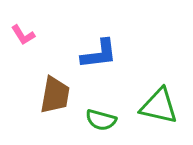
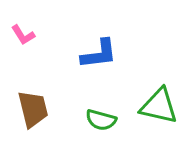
brown trapezoid: moved 22 px left, 14 px down; rotated 24 degrees counterclockwise
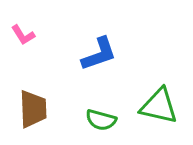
blue L-shape: rotated 12 degrees counterclockwise
brown trapezoid: rotated 12 degrees clockwise
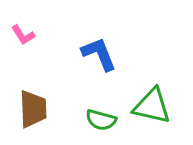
blue L-shape: rotated 93 degrees counterclockwise
green triangle: moved 7 px left
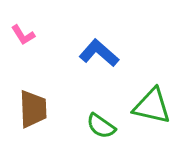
blue L-shape: moved 1 px up; rotated 27 degrees counterclockwise
green semicircle: moved 6 px down; rotated 20 degrees clockwise
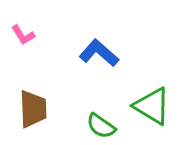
green triangle: rotated 18 degrees clockwise
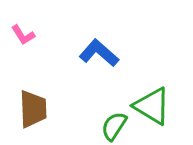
green semicircle: moved 13 px right; rotated 88 degrees clockwise
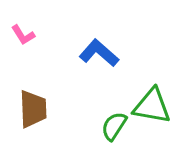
green triangle: rotated 21 degrees counterclockwise
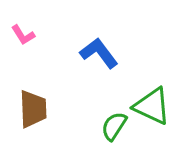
blue L-shape: rotated 12 degrees clockwise
green triangle: rotated 15 degrees clockwise
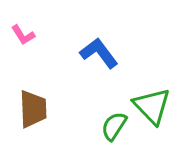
green triangle: rotated 21 degrees clockwise
